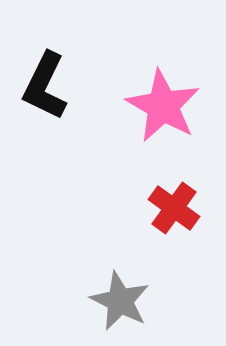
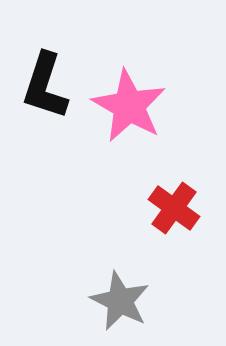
black L-shape: rotated 8 degrees counterclockwise
pink star: moved 34 px left
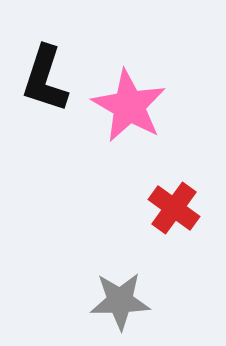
black L-shape: moved 7 px up
gray star: rotated 28 degrees counterclockwise
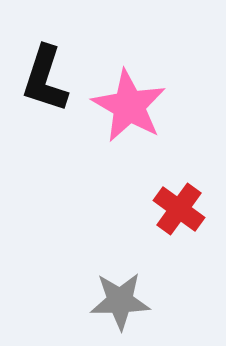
red cross: moved 5 px right, 1 px down
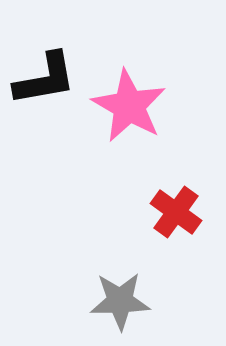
black L-shape: rotated 118 degrees counterclockwise
red cross: moved 3 px left, 3 px down
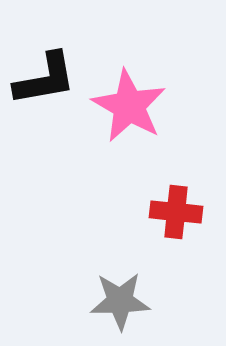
red cross: rotated 30 degrees counterclockwise
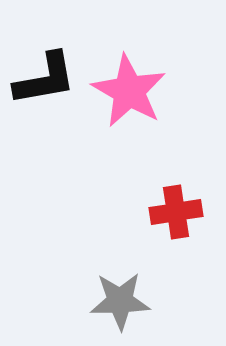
pink star: moved 15 px up
red cross: rotated 15 degrees counterclockwise
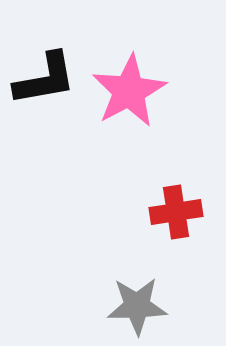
pink star: rotated 14 degrees clockwise
gray star: moved 17 px right, 5 px down
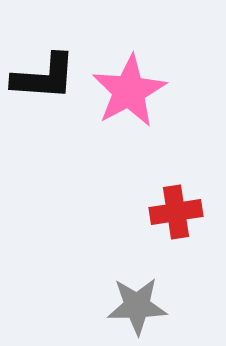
black L-shape: moved 1 px left, 2 px up; rotated 14 degrees clockwise
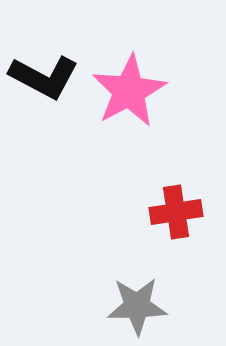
black L-shape: rotated 24 degrees clockwise
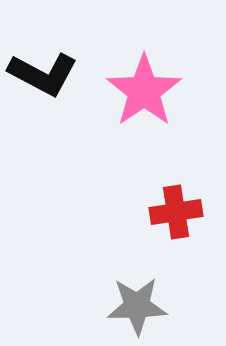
black L-shape: moved 1 px left, 3 px up
pink star: moved 15 px right; rotated 6 degrees counterclockwise
